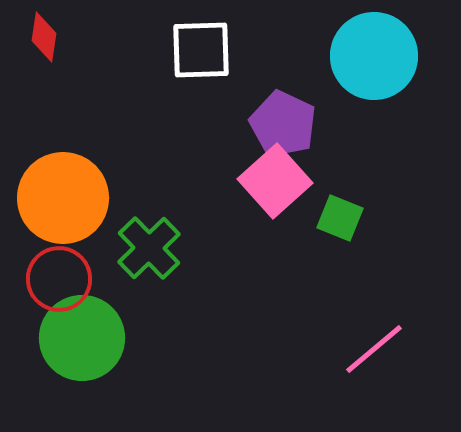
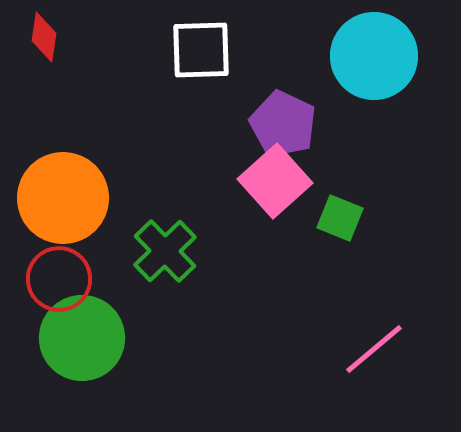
green cross: moved 16 px right, 3 px down
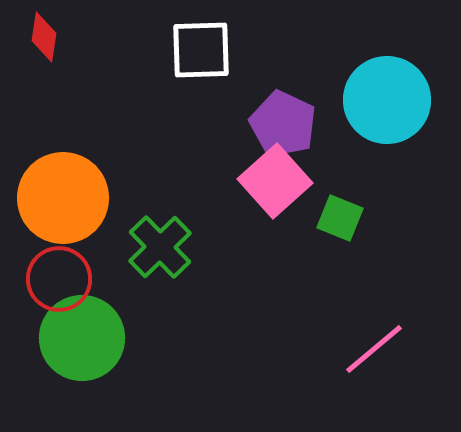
cyan circle: moved 13 px right, 44 px down
green cross: moved 5 px left, 4 px up
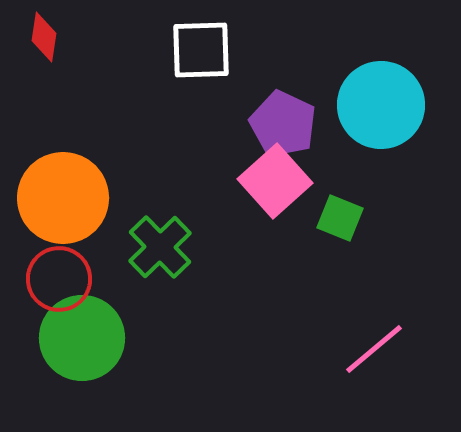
cyan circle: moved 6 px left, 5 px down
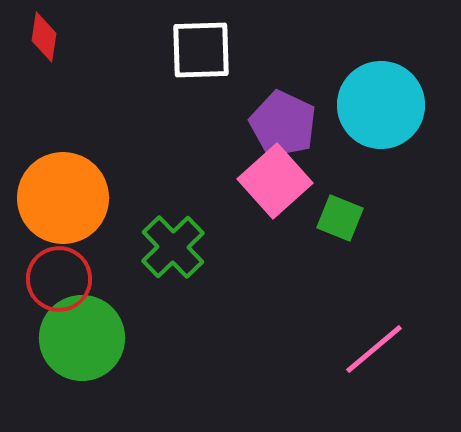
green cross: moved 13 px right
